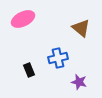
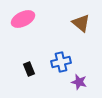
brown triangle: moved 5 px up
blue cross: moved 3 px right, 4 px down
black rectangle: moved 1 px up
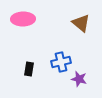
pink ellipse: rotated 25 degrees clockwise
black rectangle: rotated 32 degrees clockwise
purple star: moved 3 px up
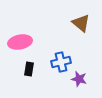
pink ellipse: moved 3 px left, 23 px down; rotated 10 degrees counterclockwise
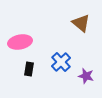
blue cross: rotated 30 degrees counterclockwise
purple star: moved 7 px right, 3 px up
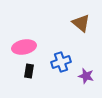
pink ellipse: moved 4 px right, 5 px down
blue cross: rotated 24 degrees clockwise
black rectangle: moved 2 px down
